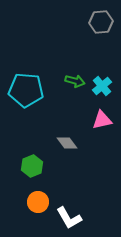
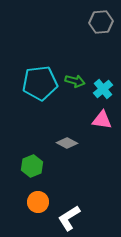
cyan cross: moved 1 px right, 3 px down
cyan pentagon: moved 14 px right, 7 px up; rotated 12 degrees counterclockwise
pink triangle: rotated 20 degrees clockwise
gray diamond: rotated 25 degrees counterclockwise
white L-shape: rotated 88 degrees clockwise
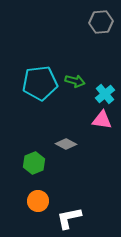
cyan cross: moved 2 px right, 5 px down
gray diamond: moved 1 px left, 1 px down
green hexagon: moved 2 px right, 3 px up
orange circle: moved 1 px up
white L-shape: rotated 20 degrees clockwise
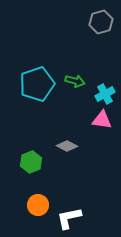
gray hexagon: rotated 10 degrees counterclockwise
cyan pentagon: moved 3 px left, 1 px down; rotated 12 degrees counterclockwise
cyan cross: rotated 12 degrees clockwise
gray diamond: moved 1 px right, 2 px down
green hexagon: moved 3 px left, 1 px up
orange circle: moved 4 px down
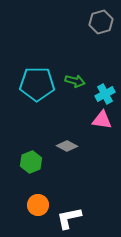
cyan pentagon: rotated 20 degrees clockwise
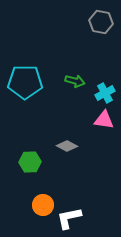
gray hexagon: rotated 25 degrees clockwise
cyan pentagon: moved 12 px left, 2 px up
cyan cross: moved 1 px up
pink triangle: moved 2 px right
green hexagon: moved 1 px left; rotated 20 degrees clockwise
orange circle: moved 5 px right
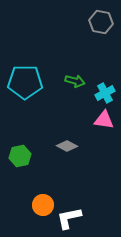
green hexagon: moved 10 px left, 6 px up; rotated 10 degrees counterclockwise
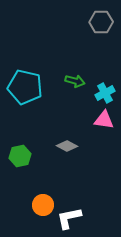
gray hexagon: rotated 10 degrees counterclockwise
cyan pentagon: moved 5 px down; rotated 12 degrees clockwise
